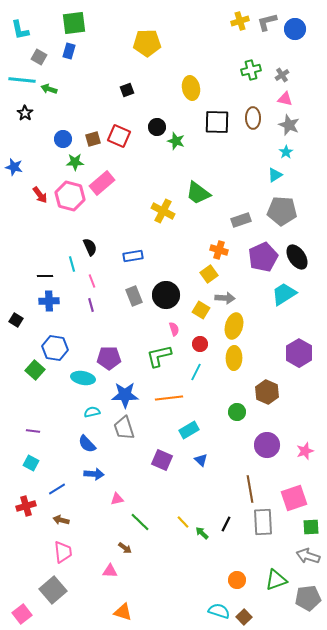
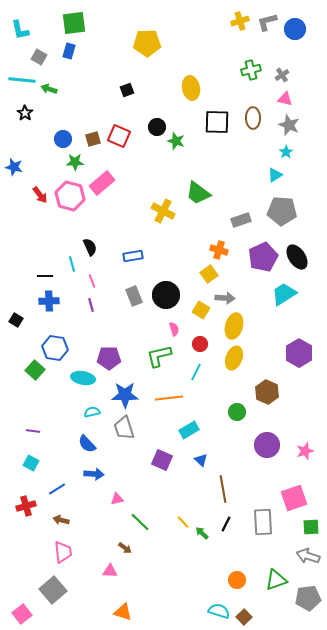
yellow ellipse at (234, 358): rotated 20 degrees clockwise
brown line at (250, 489): moved 27 px left
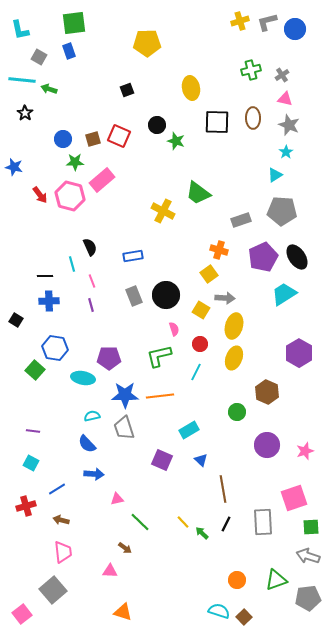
blue rectangle at (69, 51): rotated 35 degrees counterclockwise
black circle at (157, 127): moved 2 px up
pink rectangle at (102, 183): moved 3 px up
orange line at (169, 398): moved 9 px left, 2 px up
cyan semicircle at (92, 412): moved 4 px down
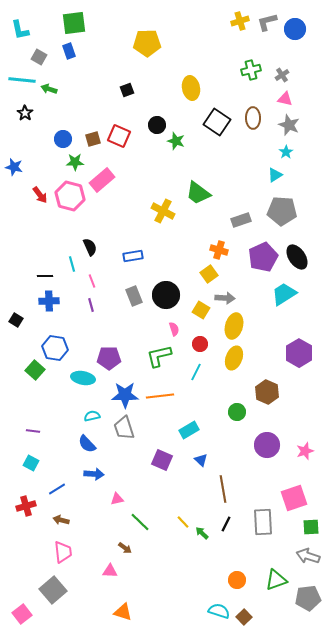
black square at (217, 122): rotated 32 degrees clockwise
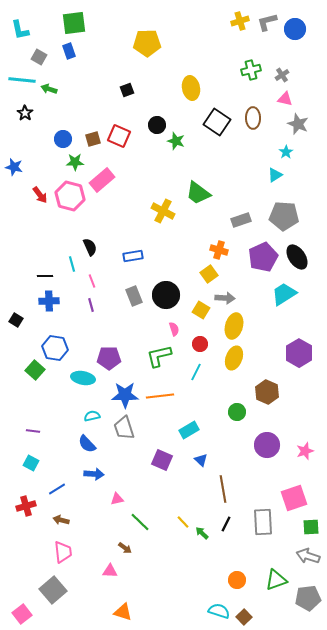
gray star at (289, 125): moved 9 px right, 1 px up
gray pentagon at (282, 211): moved 2 px right, 5 px down
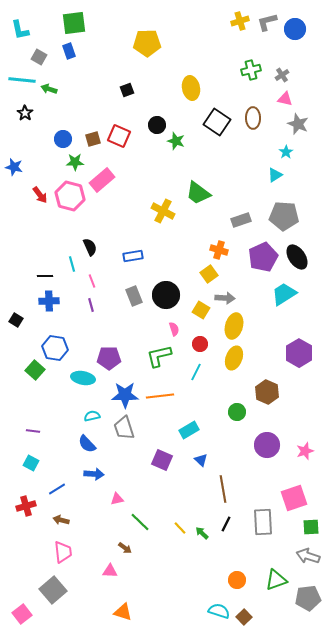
yellow line at (183, 522): moved 3 px left, 6 px down
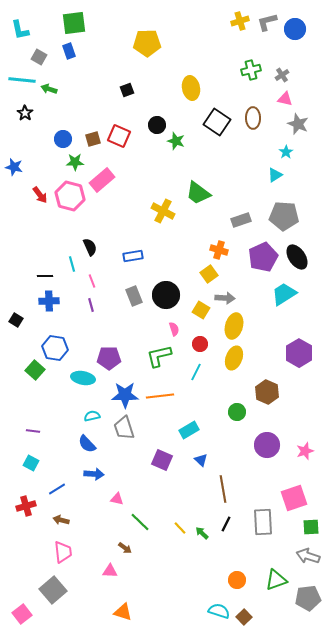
pink triangle at (117, 499): rotated 24 degrees clockwise
